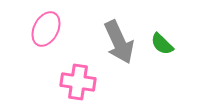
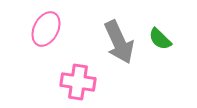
green semicircle: moved 2 px left, 5 px up
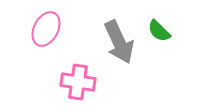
green semicircle: moved 1 px left, 8 px up
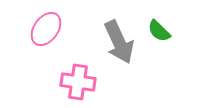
pink ellipse: rotated 8 degrees clockwise
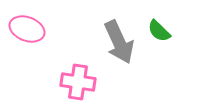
pink ellipse: moved 19 px left; rotated 76 degrees clockwise
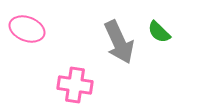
green semicircle: moved 1 px down
pink cross: moved 3 px left, 3 px down
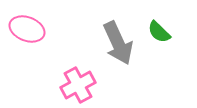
gray arrow: moved 1 px left, 1 px down
pink cross: moved 3 px right; rotated 36 degrees counterclockwise
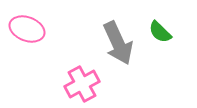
green semicircle: moved 1 px right
pink cross: moved 4 px right, 1 px up
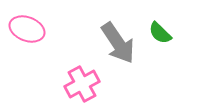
green semicircle: moved 1 px down
gray arrow: rotated 9 degrees counterclockwise
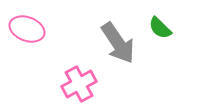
green semicircle: moved 5 px up
pink cross: moved 3 px left
